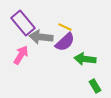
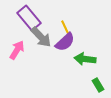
purple rectangle: moved 6 px right, 5 px up
yellow line: rotated 40 degrees clockwise
gray arrow: rotated 140 degrees counterclockwise
pink arrow: moved 4 px left, 5 px up
green rectangle: moved 3 px right, 1 px up
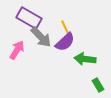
purple rectangle: rotated 20 degrees counterclockwise
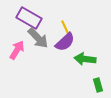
gray arrow: moved 3 px left, 1 px down
green rectangle: rotated 16 degrees clockwise
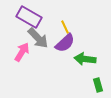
purple rectangle: moved 1 px up
purple semicircle: moved 1 px down
pink arrow: moved 5 px right, 2 px down
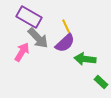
yellow line: moved 1 px right, 1 px up
green rectangle: moved 3 px right, 3 px up; rotated 32 degrees counterclockwise
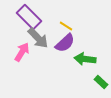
purple rectangle: rotated 15 degrees clockwise
yellow line: rotated 32 degrees counterclockwise
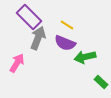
yellow line: moved 1 px right, 1 px up
gray arrow: rotated 115 degrees counterclockwise
purple semicircle: rotated 65 degrees clockwise
pink arrow: moved 5 px left, 11 px down
green arrow: moved 2 px up; rotated 20 degrees counterclockwise
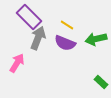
green arrow: moved 11 px right, 18 px up
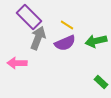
green arrow: moved 2 px down
purple semicircle: rotated 45 degrees counterclockwise
pink arrow: rotated 120 degrees counterclockwise
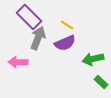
green arrow: moved 3 px left, 18 px down
pink arrow: moved 1 px right, 1 px up
